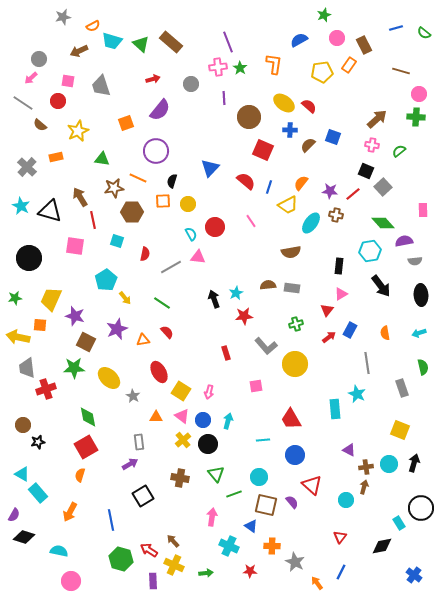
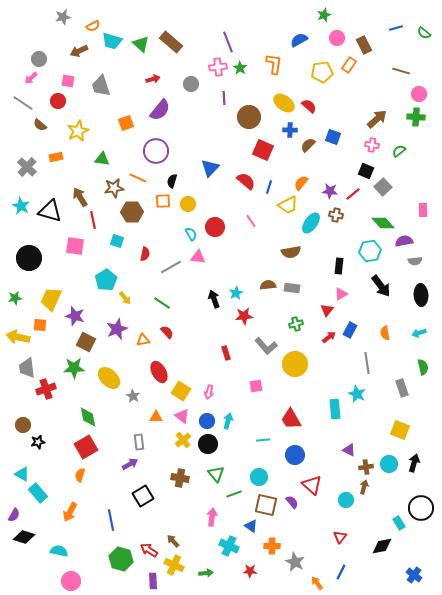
blue circle at (203, 420): moved 4 px right, 1 px down
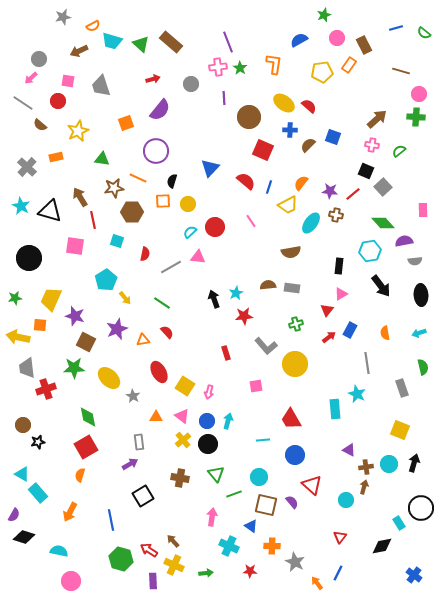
cyan semicircle at (191, 234): moved 1 px left, 2 px up; rotated 104 degrees counterclockwise
yellow square at (181, 391): moved 4 px right, 5 px up
blue line at (341, 572): moved 3 px left, 1 px down
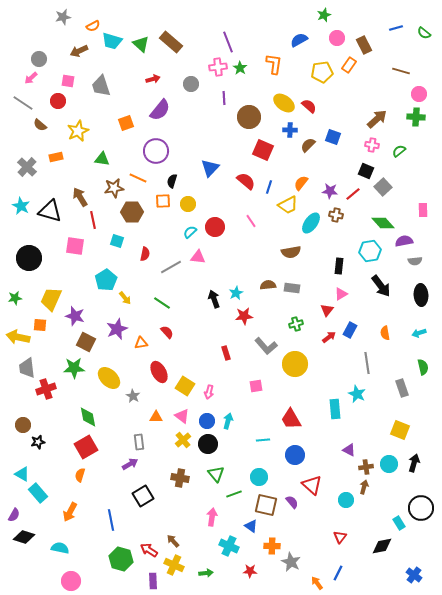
orange triangle at (143, 340): moved 2 px left, 3 px down
cyan semicircle at (59, 551): moved 1 px right, 3 px up
gray star at (295, 562): moved 4 px left
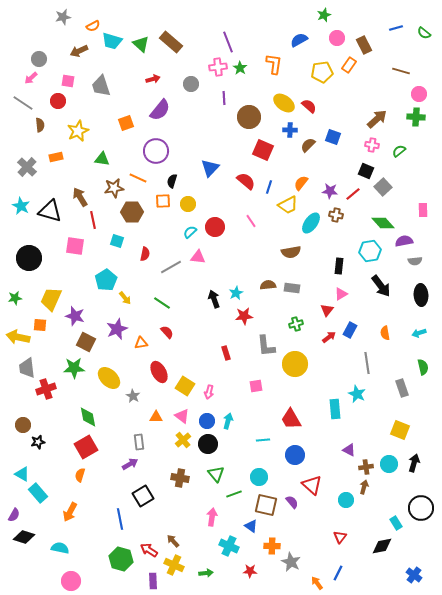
brown semicircle at (40, 125): rotated 136 degrees counterclockwise
gray L-shape at (266, 346): rotated 35 degrees clockwise
blue line at (111, 520): moved 9 px right, 1 px up
cyan rectangle at (399, 523): moved 3 px left
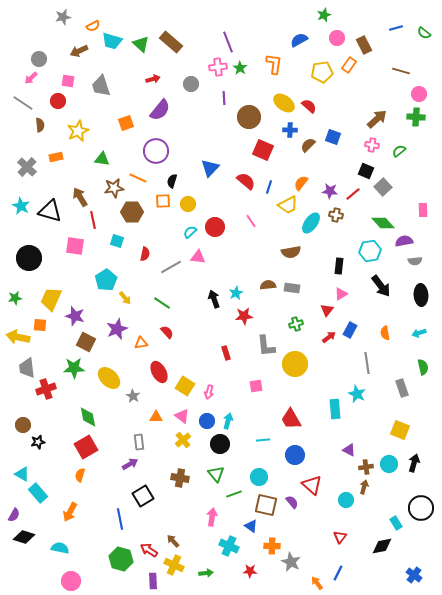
black circle at (208, 444): moved 12 px right
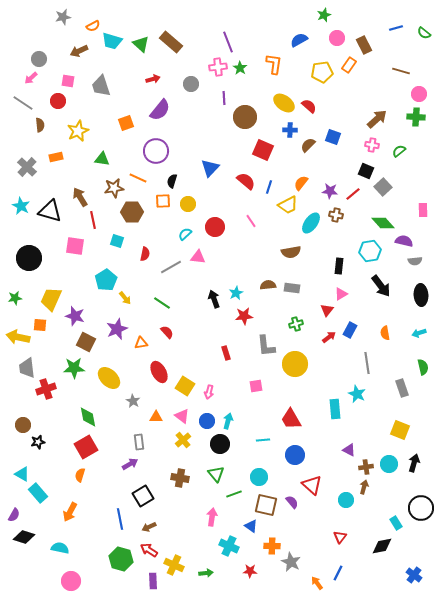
brown circle at (249, 117): moved 4 px left
cyan semicircle at (190, 232): moved 5 px left, 2 px down
purple semicircle at (404, 241): rotated 24 degrees clockwise
gray star at (133, 396): moved 5 px down
brown arrow at (173, 541): moved 24 px left, 14 px up; rotated 72 degrees counterclockwise
